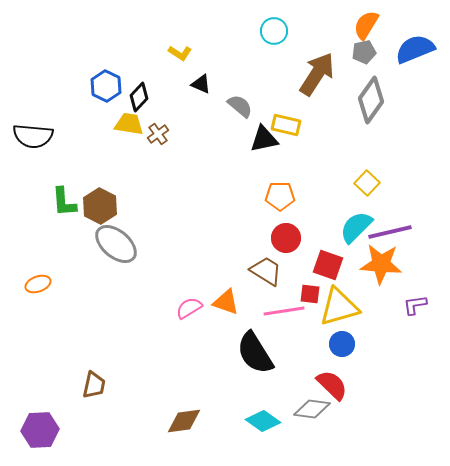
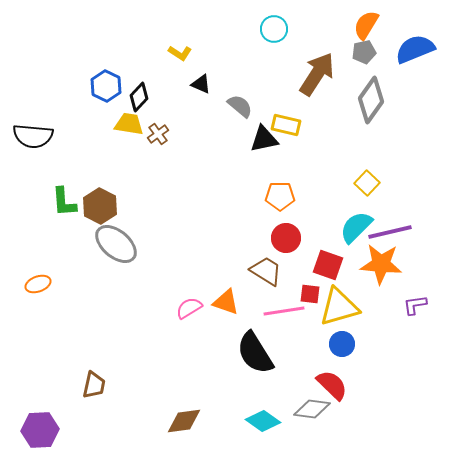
cyan circle at (274, 31): moved 2 px up
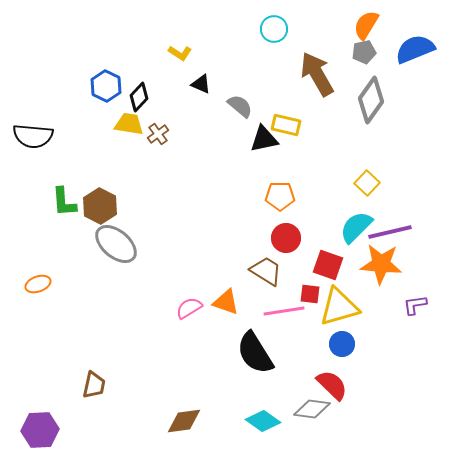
brown arrow at (317, 74): rotated 63 degrees counterclockwise
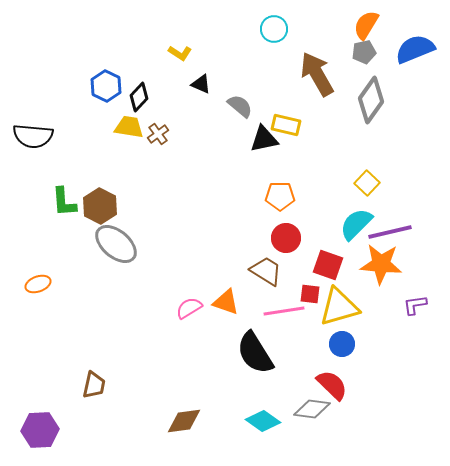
yellow trapezoid at (129, 124): moved 3 px down
cyan semicircle at (356, 227): moved 3 px up
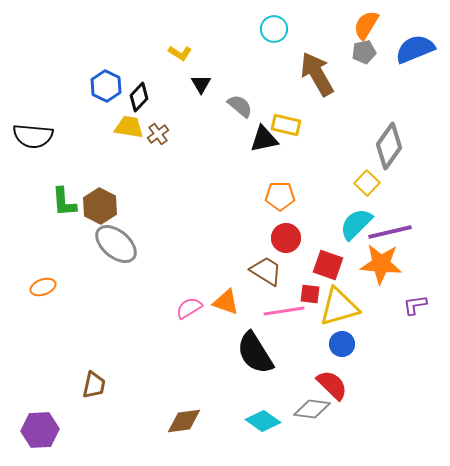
black triangle at (201, 84): rotated 35 degrees clockwise
gray diamond at (371, 100): moved 18 px right, 46 px down
orange ellipse at (38, 284): moved 5 px right, 3 px down
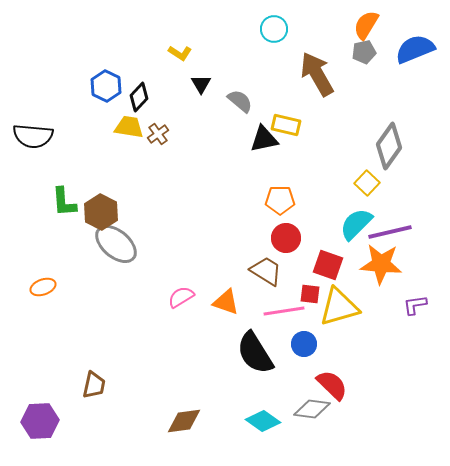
gray semicircle at (240, 106): moved 5 px up
orange pentagon at (280, 196): moved 4 px down
brown hexagon at (100, 206): moved 1 px right, 6 px down
pink semicircle at (189, 308): moved 8 px left, 11 px up
blue circle at (342, 344): moved 38 px left
purple hexagon at (40, 430): moved 9 px up
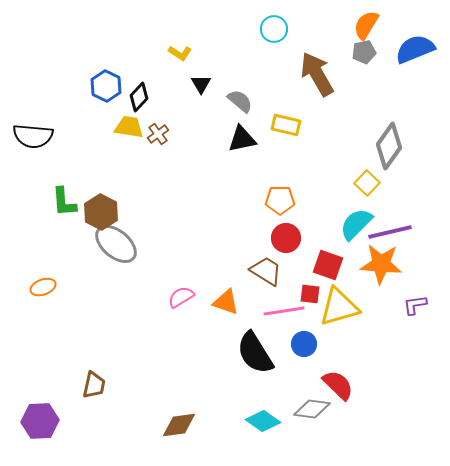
black triangle at (264, 139): moved 22 px left
red semicircle at (332, 385): moved 6 px right
brown diamond at (184, 421): moved 5 px left, 4 px down
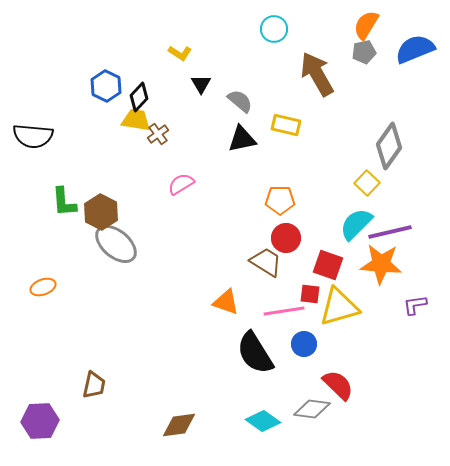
yellow trapezoid at (129, 127): moved 7 px right, 7 px up
brown trapezoid at (266, 271): moved 9 px up
pink semicircle at (181, 297): moved 113 px up
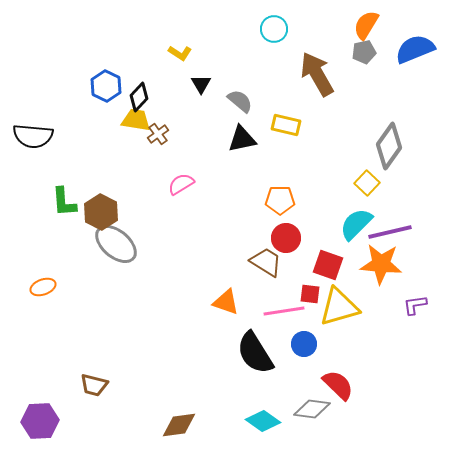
brown trapezoid at (94, 385): rotated 92 degrees clockwise
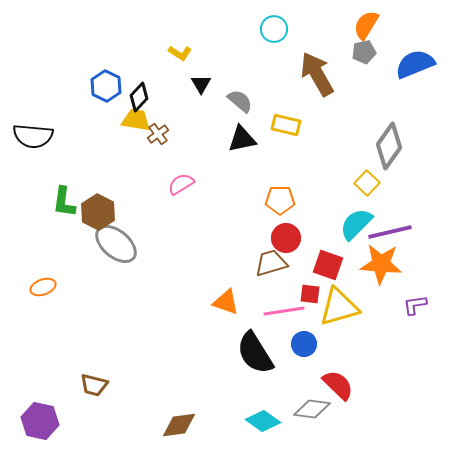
blue semicircle at (415, 49): moved 15 px down
green L-shape at (64, 202): rotated 12 degrees clockwise
brown hexagon at (101, 212): moved 3 px left
brown trapezoid at (266, 262): moved 5 px right, 1 px down; rotated 48 degrees counterclockwise
purple hexagon at (40, 421): rotated 15 degrees clockwise
